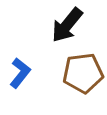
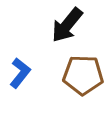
brown pentagon: moved 2 px down; rotated 9 degrees clockwise
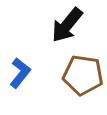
brown pentagon: rotated 6 degrees clockwise
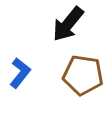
black arrow: moved 1 px right, 1 px up
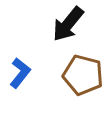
brown pentagon: rotated 6 degrees clockwise
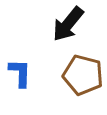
blue L-shape: rotated 36 degrees counterclockwise
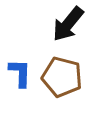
brown pentagon: moved 21 px left, 2 px down
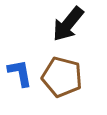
blue L-shape: rotated 12 degrees counterclockwise
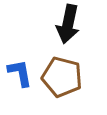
black arrow: rotated 27 degrees counterclockwise
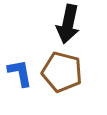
brown pentagon: moved 5 px up
